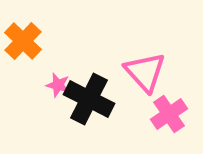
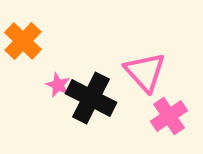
pink star: rotated 10 degrees clockwise
black cross: moved 2 px right, 1 px up
pink cross: moved 2 px down
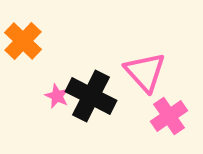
pink star: moved 1 px left, 11 px down
black cross: moved 2 px up
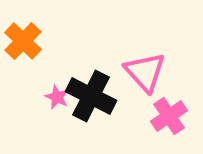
pink star: moved 1 px down
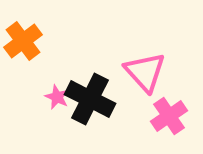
orange cross: rotated 9 degrees clockwise
black cross: moved 1 px left, 3 px down
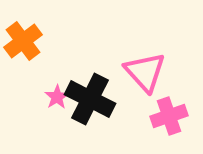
pink star: rotated 15 degrees clockwise
pink cross: rotated 15 degrees clockwise
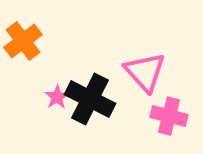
pink cross: rotated 33 degrees clockwise
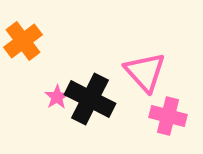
pink cross: moved 1 px left
